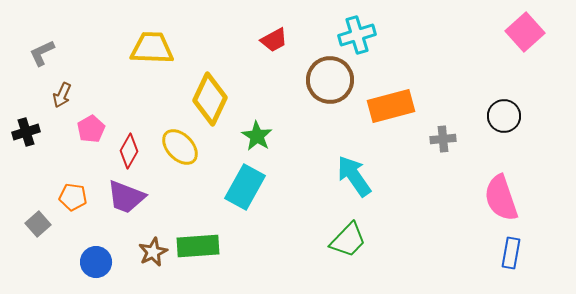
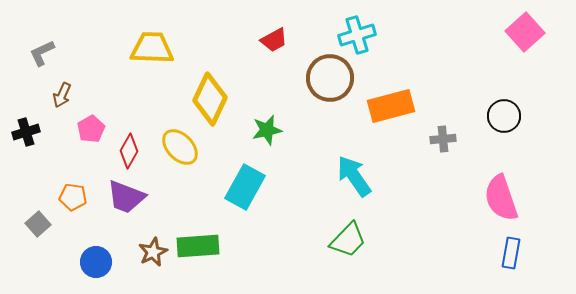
brown circle: moved 2 px up
green star: moved 10 px right, 6 px up; rotated 28 degrees clockwise
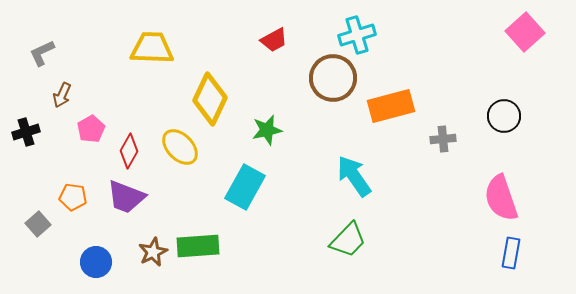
brown circle: moved 3 px right
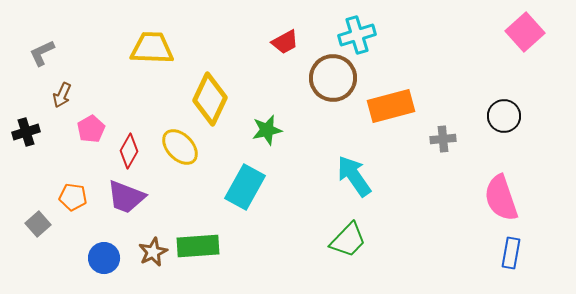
red trapezoid: moved 11 px right, 2 px down
blue circle: moved 8 px right, 4 px up
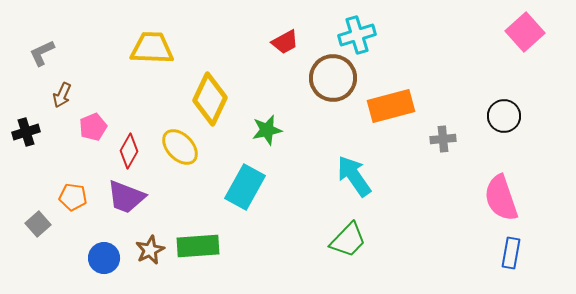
pink pentagon: moved 2 px right, 2 px up; rotated 8 degrees clockwise
brown star: moved 3 px left, 2 px up
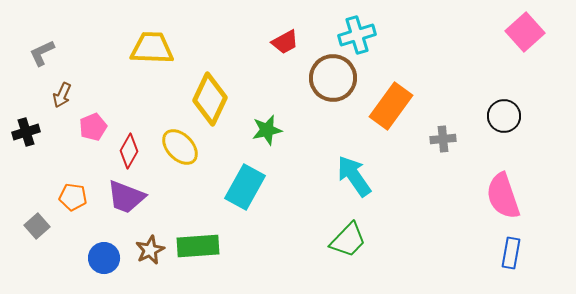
orange rectangle: rotated 39 degrees counterclockwise
pink semicircle: moved 2 px right, 2 px up
gray square: moved 1 px left, 2 px down
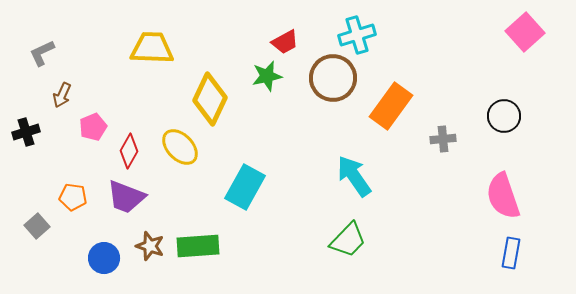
green star: moved 54 px up
brown star: moved 4 px up; rotated 28 degrees counterclockwise
